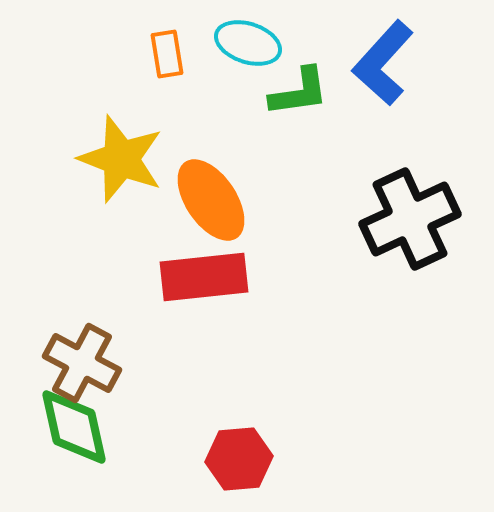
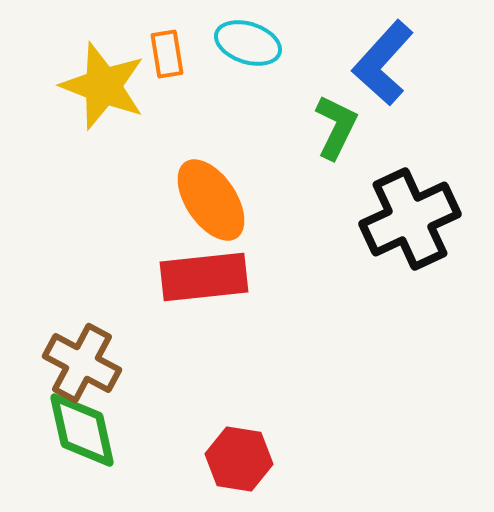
green L-shape: moved 37 px right, 35 px down; rotated 56 degrees counterclockwise
yellow star: moved 18 px left, 73 px up
green diamond: moved 8 px right, 3 px down
red hexagon: rotated 14 degrees clockwise
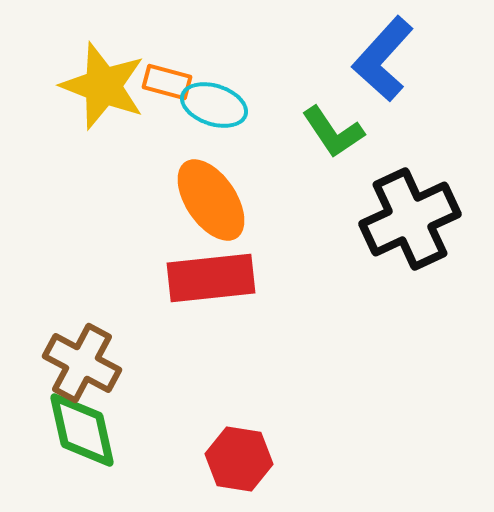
cyan ellipse: moved 34 px left, 62 px down
orange rectangle: moved 28 px down; rotated 66 degrees counterclockwise
blue L-shape: moved 4 px up
green L-shape: moved 3 px left, 5 px down; rotated 120 degrees clockwise
red rectangle: moved 7 px right, 1 px down
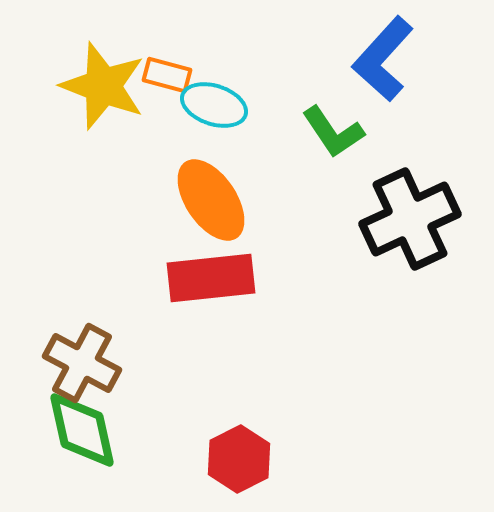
orange rectangle: moved 7 px up
red hexagon: rotated 24 degrees clockwise
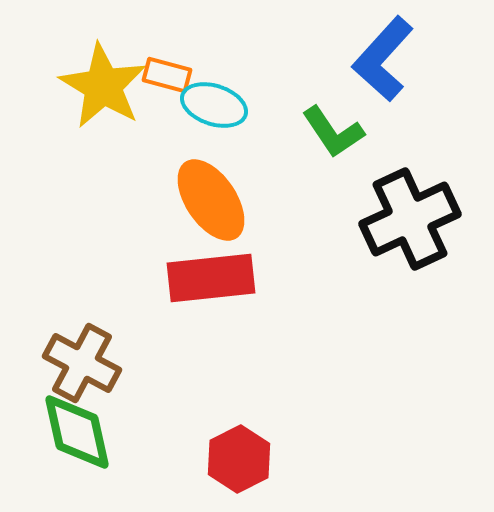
yellow star: rotated 10 degrees clockwise
green diamond: moved 5 px left, 2 px down
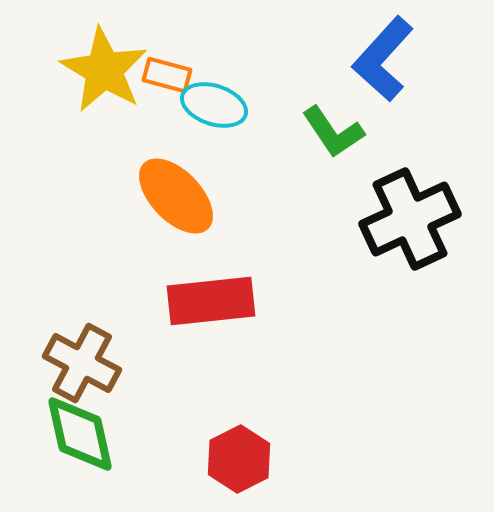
yellow star: moved 1 px right, 16 px up
orange ellipse: moved 35 px left, 4 px up; rotated 10 degrees counterclockwise
red rectangle: moved 23 px down
green diamond: moved 3 px right, 2 px down
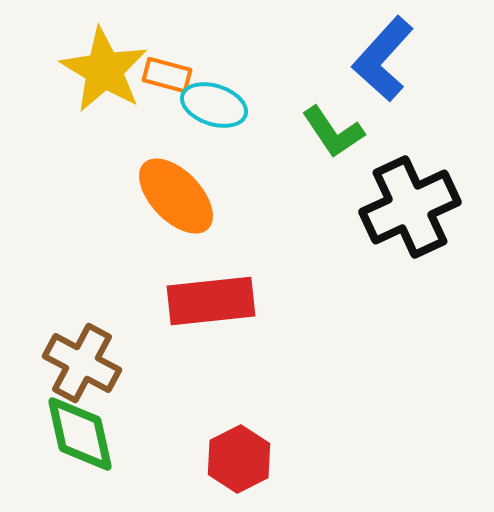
black cross: moved 12 px up
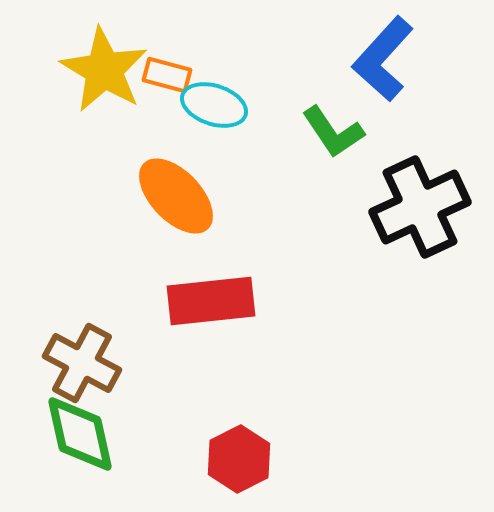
black cross: moved 10 px right
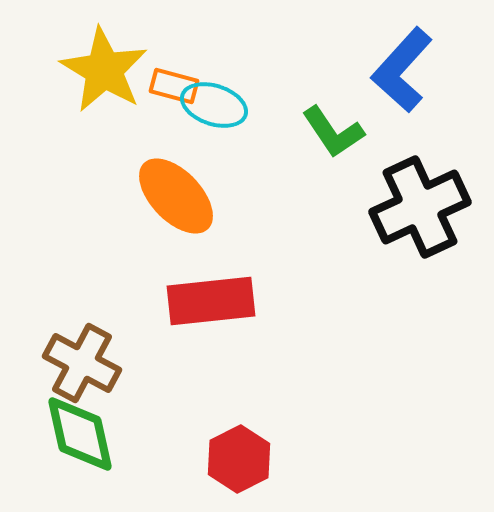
blue L-shape: moved 19 px right, 11 px down
orange rectangle: moved 7 px right, 11 px down
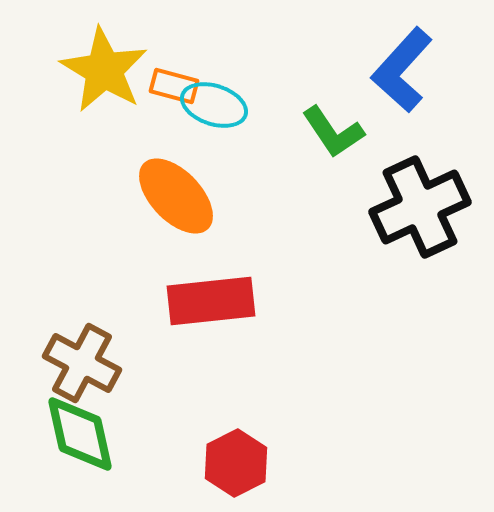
red hexagon: moved 3 px left, 4 px down
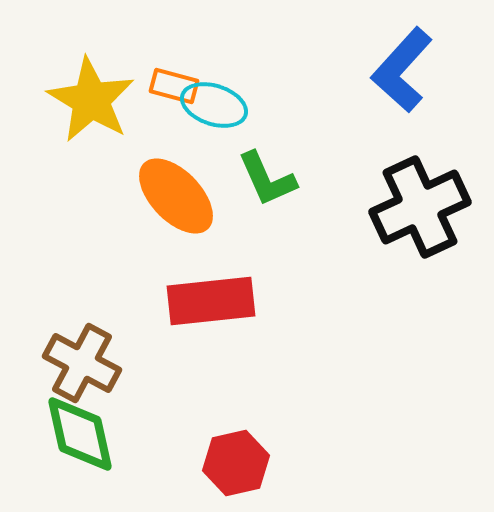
yellow star: moved 13 px left, 30 px down
green L-shape: moved 66 px left, 47 px down; rotated 10 degrees clockwise
red hexagon: rotated 14 degrees clockwise
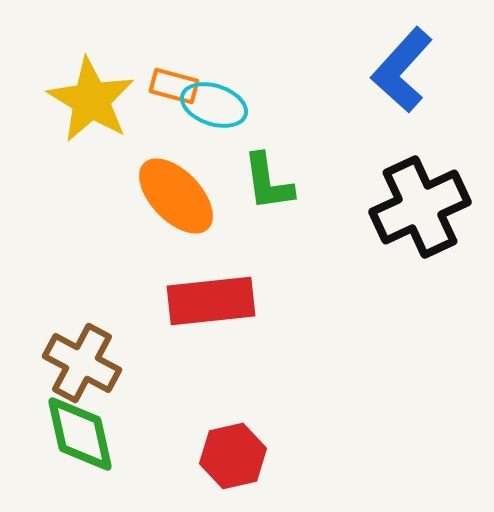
green L-shape: moved 1 px right, 3 px down; rotated 16 degrees clockwise
red hexagon: moved 3 px left, 7 px up
